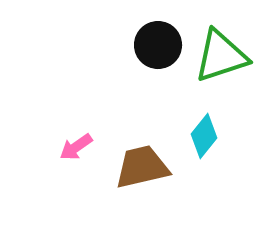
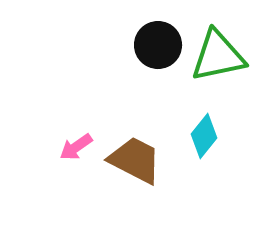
green triangle: moved 3 px left; rotated 6 degrees clockwise
brown trapezoid: moved 7 px left, 7 px up; rotated 40 degrees clockwise
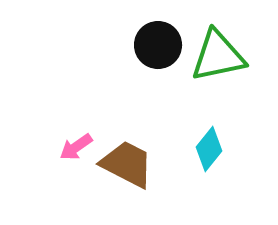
cyan diamond: moved 5 px right, 13 px down
brown trapezoid: moved 8 px left, 4 px down
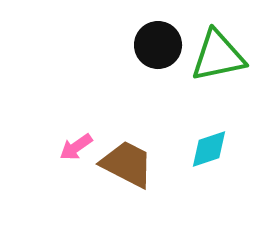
cyan diamond: rotated 33 degrees clockwise
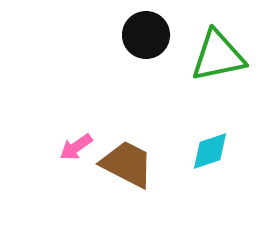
black circle: moved 12 px left, 10 px up
cyan diamond: moved 1 px right, 2 px down
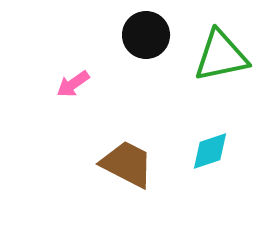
green triangle: moved 3 px right
pink arrow: moved 3 px left, 63 px up
